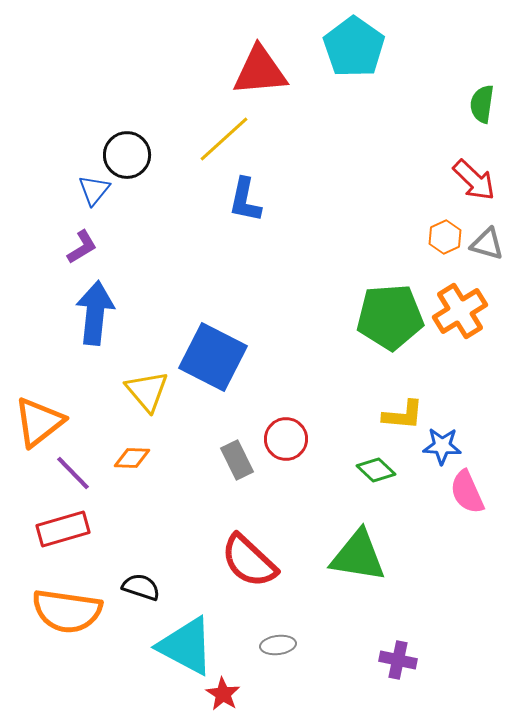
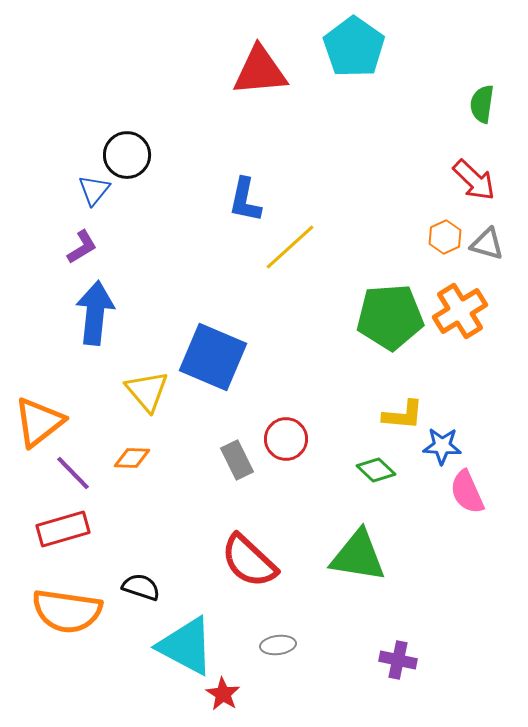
yellow line: moved 66 px right, 108 px down
blue square: rotated 4 degrees counterclockwise
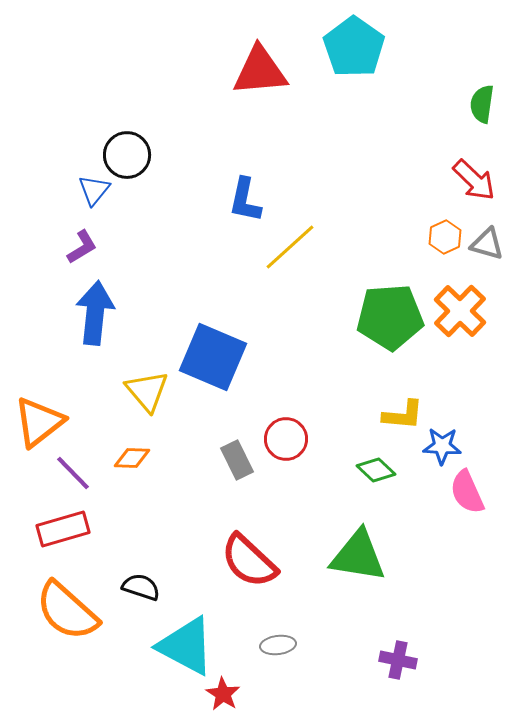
orange cross: rotated 14 degrees counterclockwise
orange semicircle: rotated 34 degrees clockwise
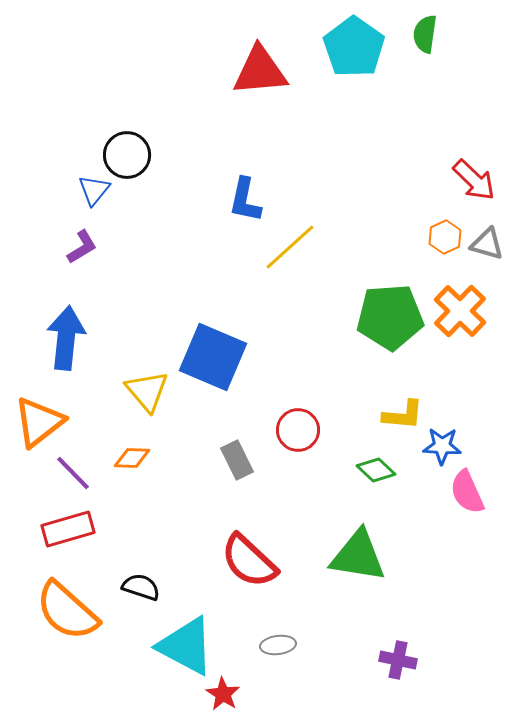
green semicircle: moved 57 px left, 70 px up
blue arrow: moved 29 px left, 25 px down
red circle: moved 12 px right, 9 px up
red rectangle: moved 5 px right
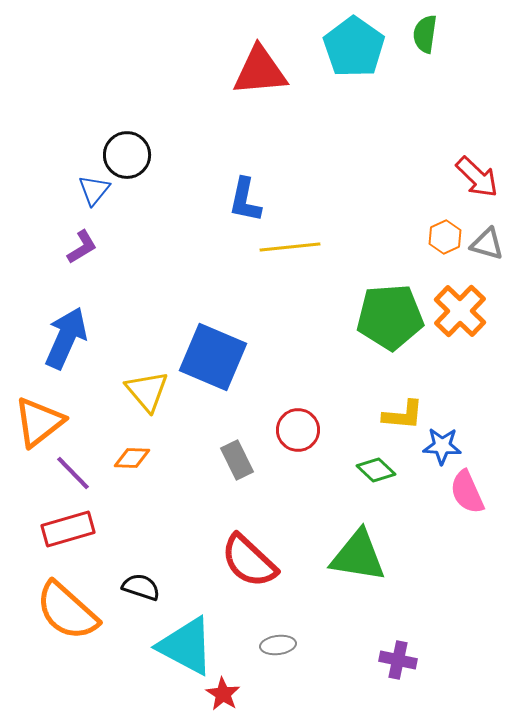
red arrow: moved 3 px right, 3 px up
yellow line: rotated 36 degrees clockwise
blue arrow: rotated 18 degrees clockwise
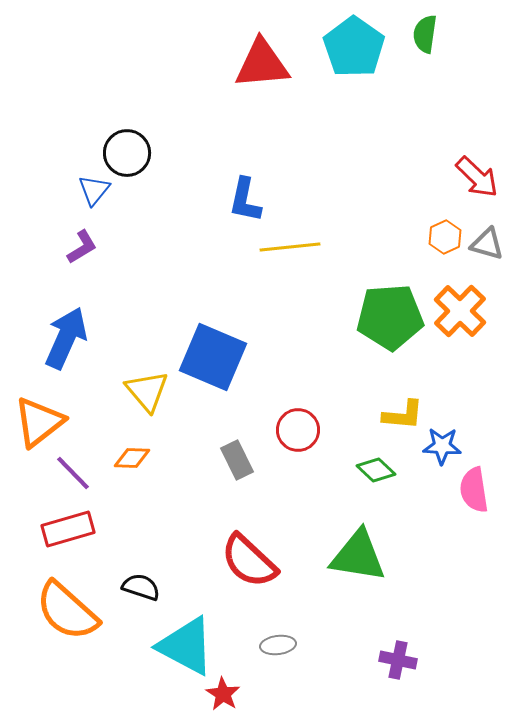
red triangle: moved 2 px right, 7 px up
black circle: moved 2 px up
pink semicircle: moved 7 px right, 2 px up; rotated 15 degrees clockwise
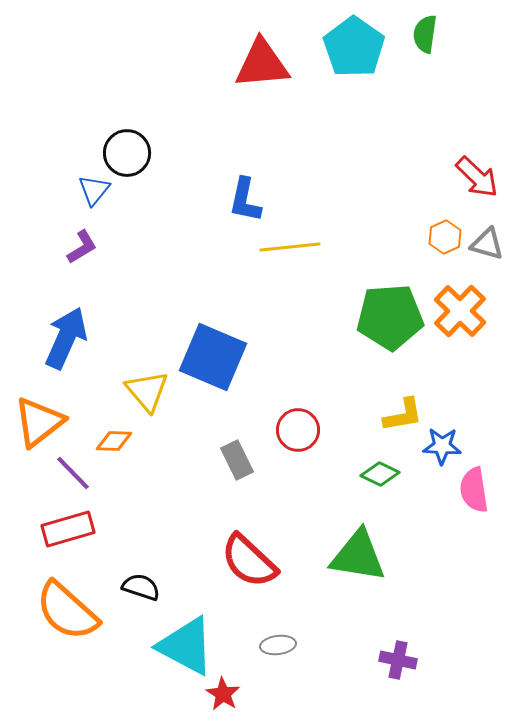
yellow L-shape: rotated 15 degrees counterclockwise
orange diamond: moved 18 px left, 17 px up
green diamond: moved 4 px right, 4 px down; rotated 18 degrees counterclockwise
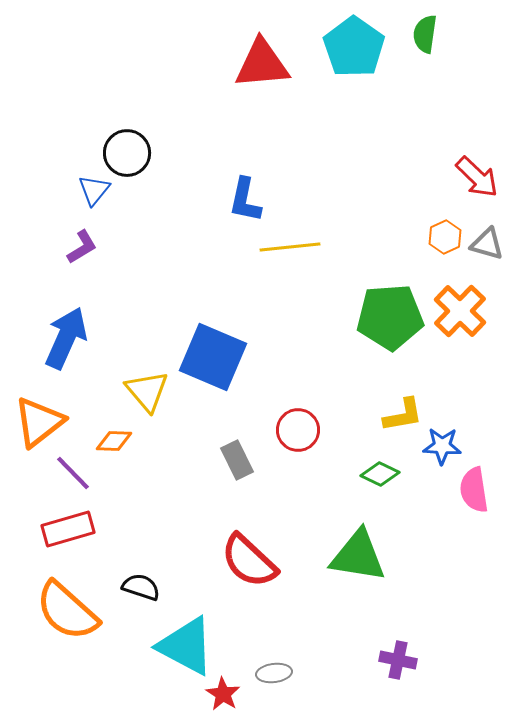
gray ellipse: moved 4 px left, 28 px down
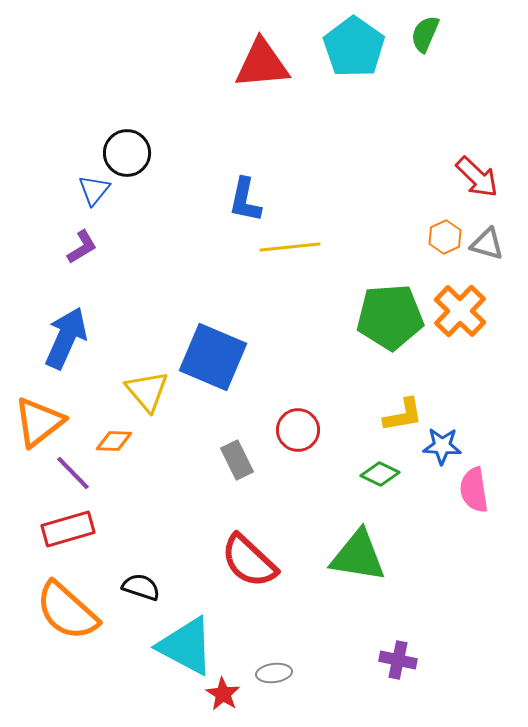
green semicircle: rotated 15 degrees clockwise
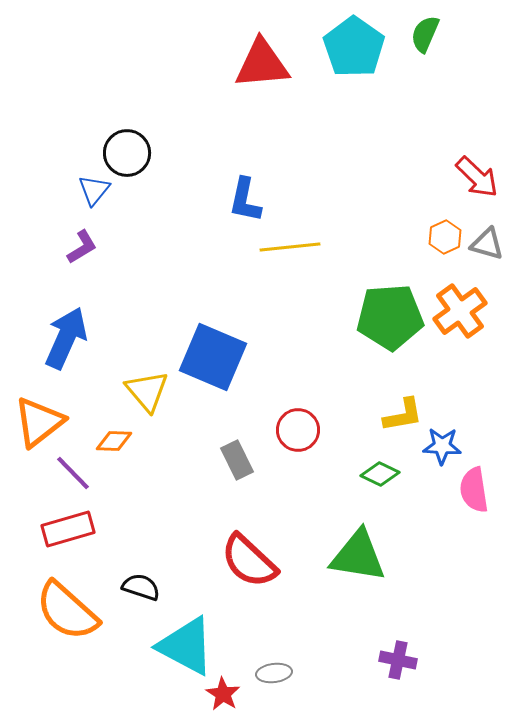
orange cross: rotated 10 degrees clockwise
